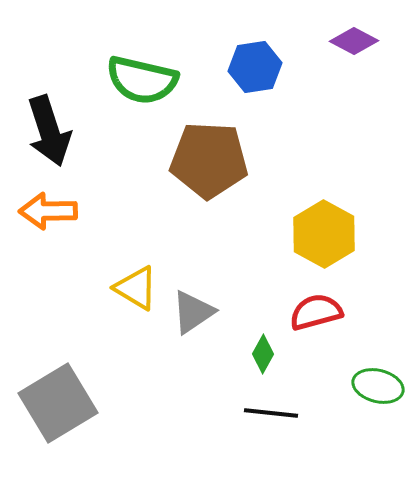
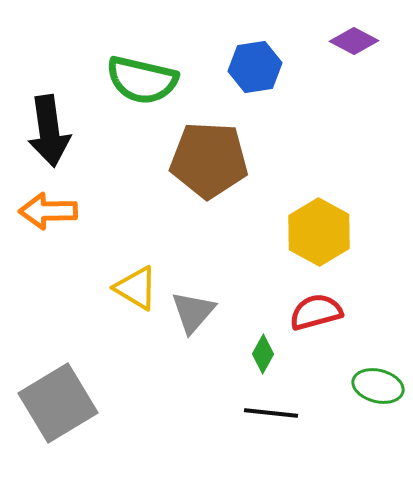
black arrow: rotated 10 degrees clockwise
yellow hexagon: moved 5 px left, 2 px up
gray triangle: rotated 15 degrees counterclockwise
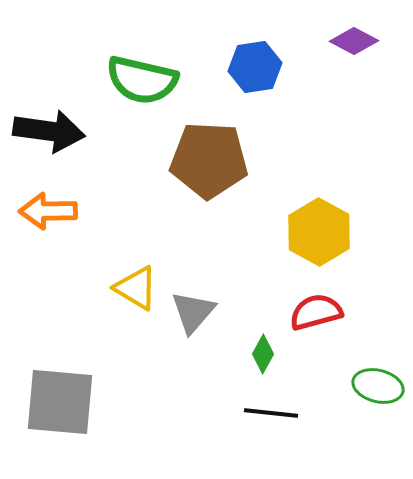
black arrow: rotated 74 degrees counterclockwise
gray square: moved 2 px right, 1 px up; rotated 36 degrees clockwise
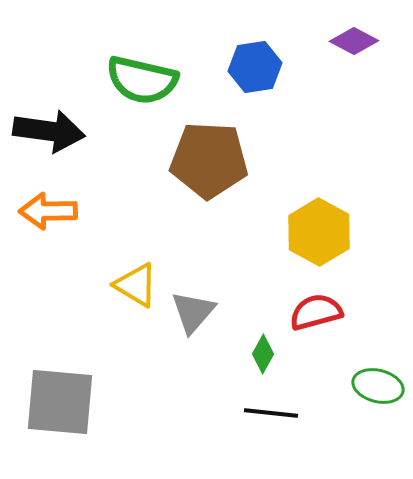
yellow triangle: moved 3 px up
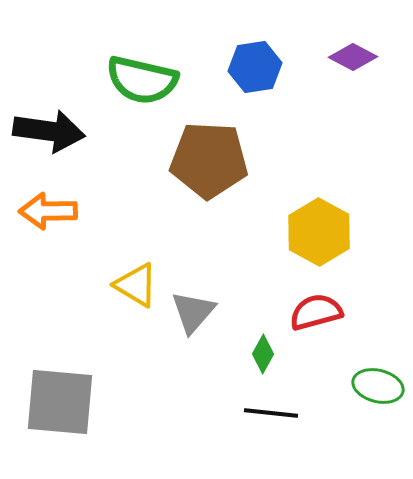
purple diamond: moved 1 px left, 16 px down
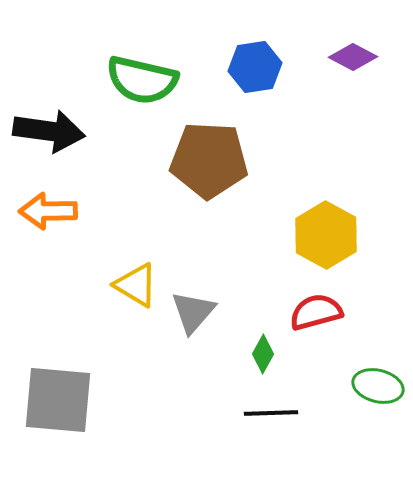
yellow hexagon: moved 7 px right, 3 px down
gray square: moved 2 px left, 2 px up
black line: rotated 8 degrees counterclockwise
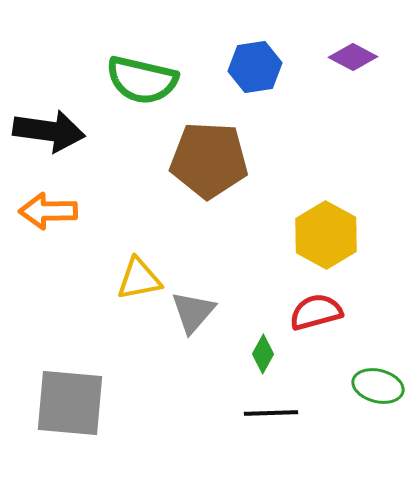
yellow triangle: moved 3 px right, 6 px up; rotated 42 degrees counterclockwise
gray square: moved 12 px right, 3 px down
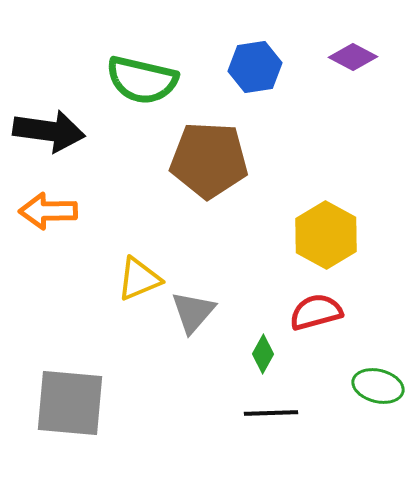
yellow triangle: rotated 12 degrees counterclockwise
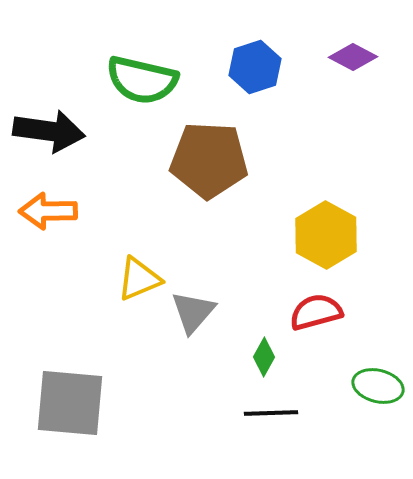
blue hexagon: rotated 9 degrees counterclockwise
green diamond: moved 1 px right, 3 px down
